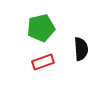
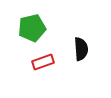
green pentagon: moved 9 px left
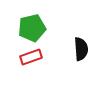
red rectangle: moved 12 px left, 5 px up
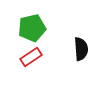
red rectangle: rotated 15 degrees counterclockwise
